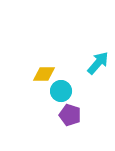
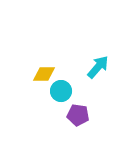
cyan arrow: moved 4 px down
purple pentagon: moved 8 px right; rotated 10 degrees counterclockwise
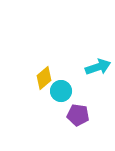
cyan arrow: rotated 30 degrees clockwise
yellow diamond: moved 4 px down; rotated 40 degrees counterclockwise
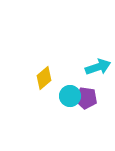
cyan circle: moved 9 px right, 5 px down
purple pentagon: moved 8 px right, 17 px up
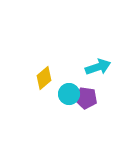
cyan circle: moved 1 px left, 2 px up
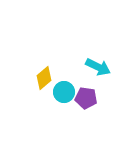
cyan arrow: rotated 45 degrees clockwise
cyan circle: moved 5 px left, 2 px up
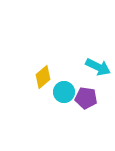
yellow diamond: moved 1 px left, 1 px up
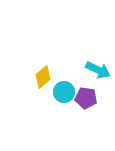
cyan arrow: moved 3 px down
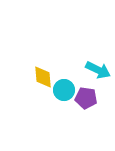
yellow diamond: rotated 55 degrees counterclockwise
cyan circle: moved 2 px up
